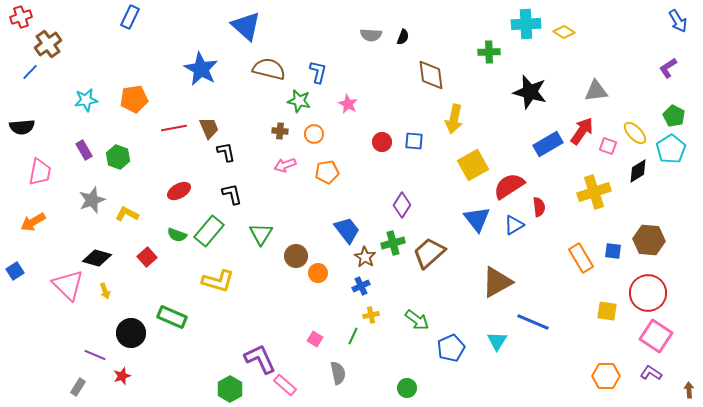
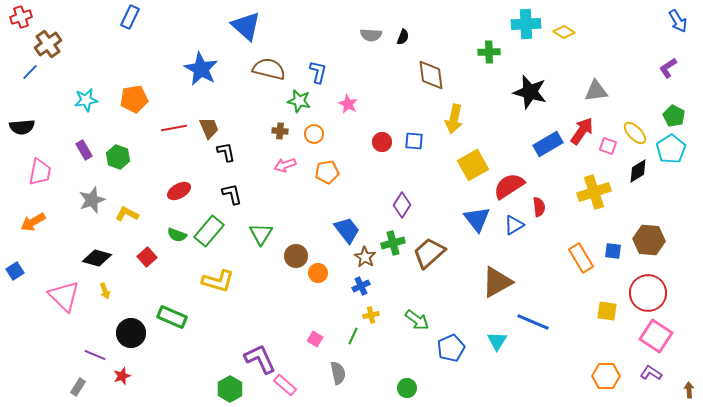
pink triangle at (68, 285): moved 4 px left, 11 px down
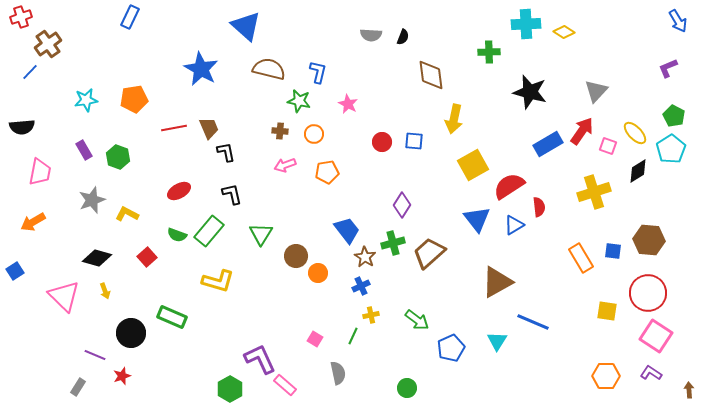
purple L-shape at (668, 68): rotated 10 degrees clockwise
gray triangle at (596, 91): rotated 40 degrees counterclockwise
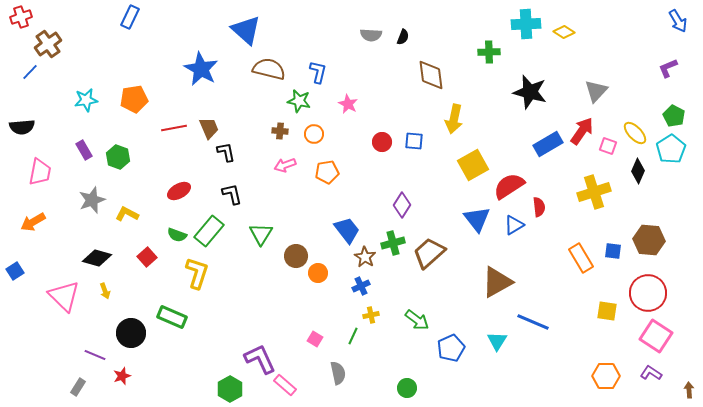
blue triangle at (246, 26): moved 4 px down
black diamond at (638, 171): rotated 35 degrees counterclockwise
yellow L-shape at (218, 281): moved 21 px left, 8 px up; rotated 88 degrees counterclockwise
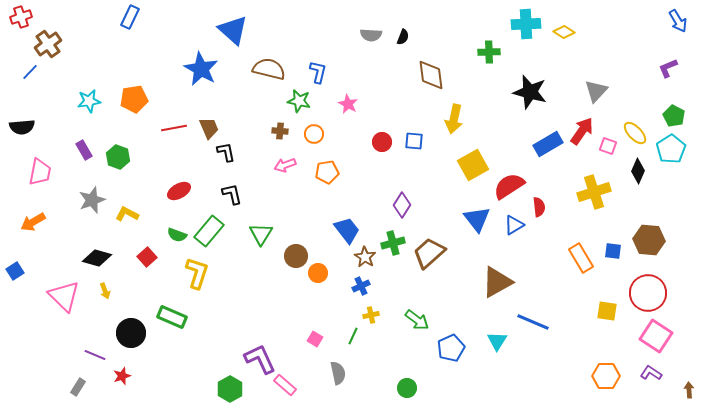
blue triangle at (246, 30): moved 13 px left
cyan star at (86, 100): moved 3 px right, 1 px down
